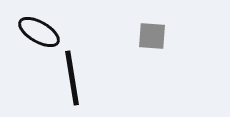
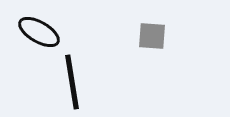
black line: moved 4 px down
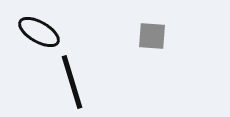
black line: rotated 8 degrees counterclockwise
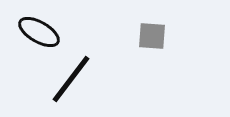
black line: moved 1 px left, 3 px up; rotated 54 degrees clockwise
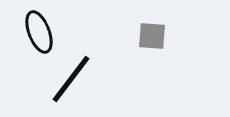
black ellipse: rotated 39 degrees clockwise
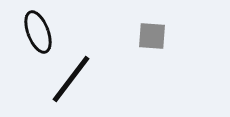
black ellipse: moved 1 px left
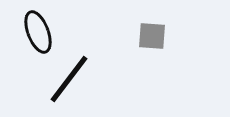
black line: moved 2 px left
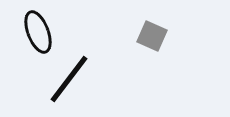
gray square: rotated 20 degrees clockwise
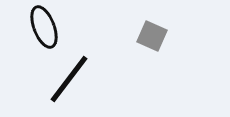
black ellipse: moved 6 px right, 5 px up
